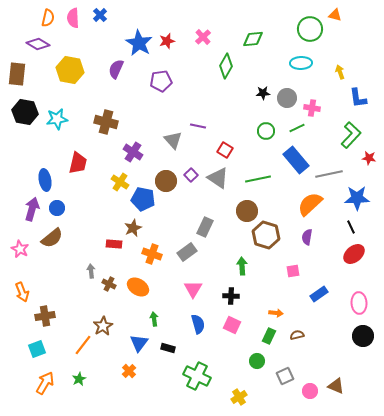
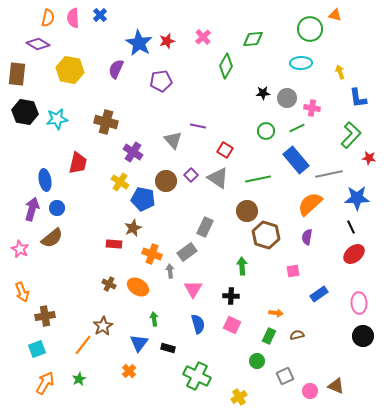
gray arrow at (91, 271): moved 79 px right
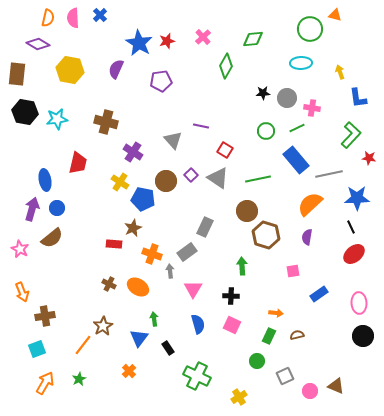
purple line at (198, 126): moved 3 px right
blue triangle at (139, 343): moved 5 px up
black rectangle at (168, 348): rotated 40 degrees clockwise
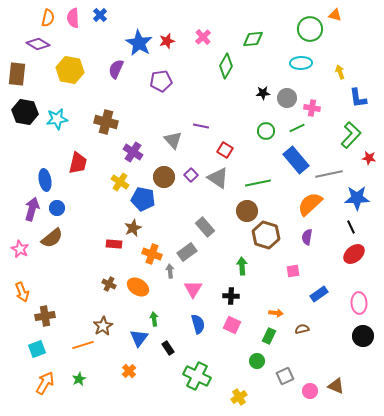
green line at (258, 179): moved 4 px down
brown circle at (166, 181): moved 2 px left, 4 px up
gray rectangle at (205, 227): rotated 66 degrees counterclockwise
brown semicircle at (297, 335): moved 5 px right, 6 px up
orange line at (83, 345): rotated 35 degrees clockwise
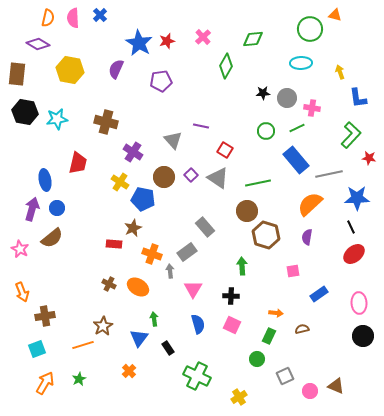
green circle at (257, 361): moved 2 px up
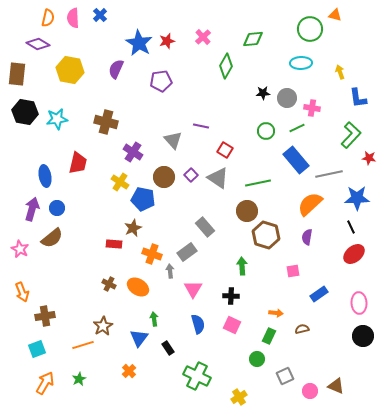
blue ellipse at (45, 180): moved 4 px up
